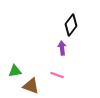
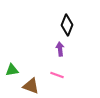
black diamond: moved 4 px left; rotated 15 degrees counterclockwise
purple arrow: moved 2 px left, 1 px down
green triangle: moved 3 px left, 1 px up
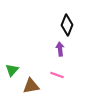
green triangle: rotated 40 degrees counterclockwise
brown triangle: rotated 30 degrees counterclockwise
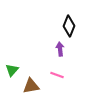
black diamond: moved 2 px right, 1 px down
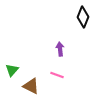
black diamond: moved 14 px right, 9 px up
brown triangle: rotated 36 degrees clockwise
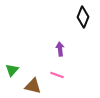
brown triangle: moved 2 px right; rotated 12 degrees counterclockwise
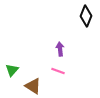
black diamond: moved 3 px right, 1 px up
pink line: moved 1 px right, 4 px up
brown triangle: rotated 18 degrees clockwise
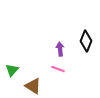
black diamond: moved 25 px down
pink line: moved 2 px up
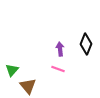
black diamond: moved 3 px down
brown triangle: moved 5 px left; rotated 18 degrees clockwise
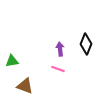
green triangle: moved 9 px up; rotated 40 degrees clockwise
brown triangle: moved 3 px left; rotated 30 degrees counterclockwise
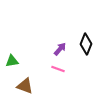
purple arrow: rotated 48 degrees clockwise
